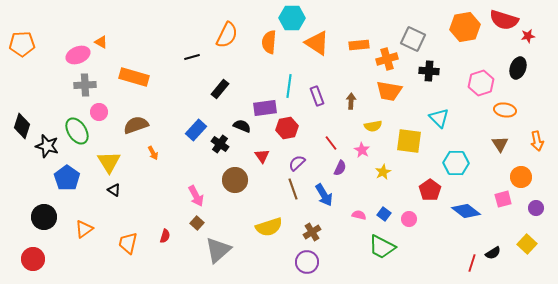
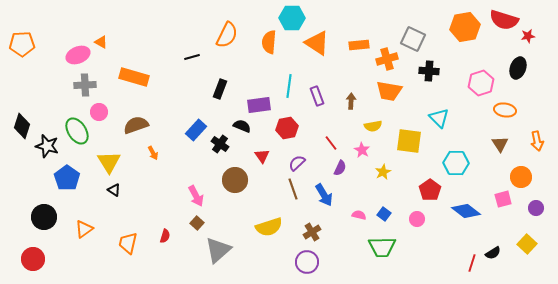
black rectangle at (220, 89): rotated 18 degrees counterclockwise
purple rectangle at (265, 108): moved 6 px left, 3 px up
pink circle at (409, 219): moved 8 px right
green trapezoid at (382, 247): rotated 28 degrees counterclockwise
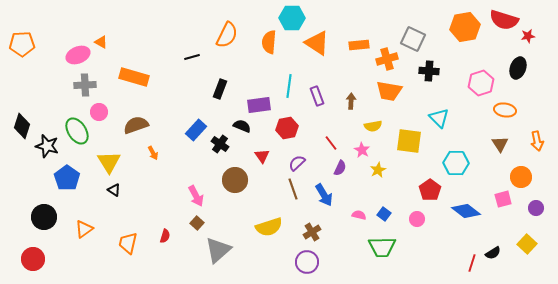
yellow star at (383, 172): moved 5 px left, 2 px up
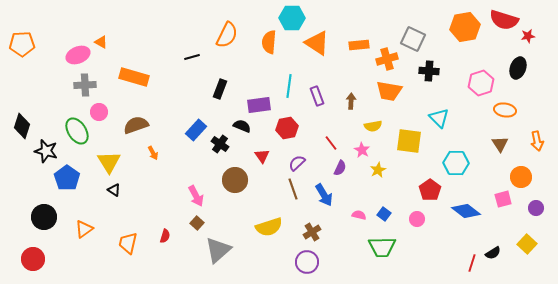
black star at (47, 146): moved 1 px left, 5 px down
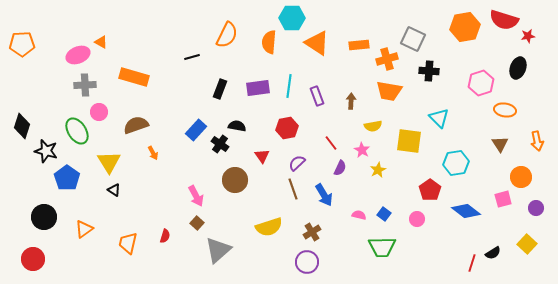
purple rectangle at (259, 105): moved 1 px left, 17 px up
black semicircle at (242, 126): moved 5 px left; rotated 12 degrees counterclockwise
cyan hexagon at (456, 163): rotated 10 degrees counterclockwise
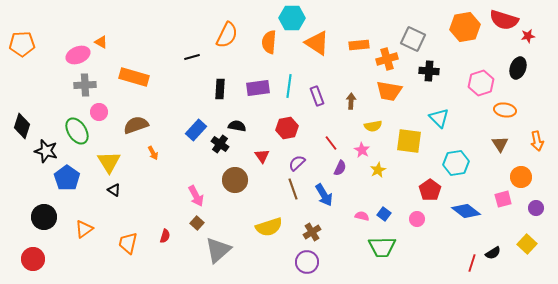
black rectangle at (220, 89): rotated 18 degrees counterclockwise
pink semicircle at (359, 215): moved 3 px right, 1 px down
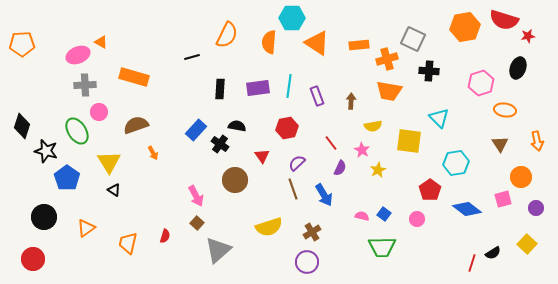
blue diamond at (466, 211): moved 1 px right, 2 px up
orange triangle at (84, 229): moved 2 px right, 1 px up
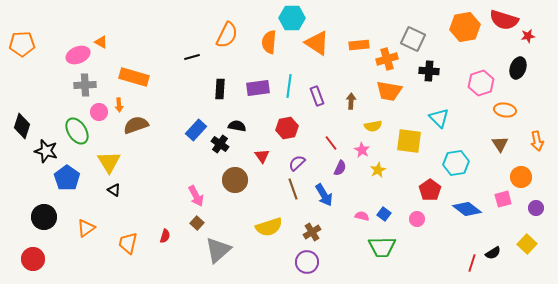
orange arrow at (153, 153): moved 34 px left, 48 px up; rotated 24 degrees clockwise
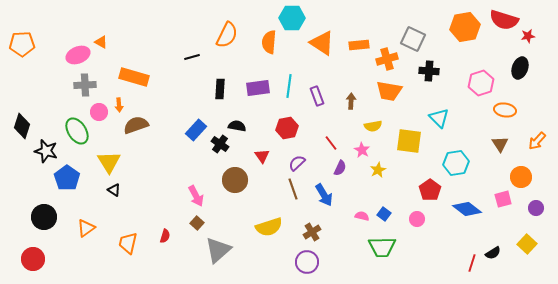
orange triangle at (317, 43): moved 5 px right
black ellipse at (518, 68): moved 2 px right
orange arrow at (537, 141): rotated 54 degrees clockwise
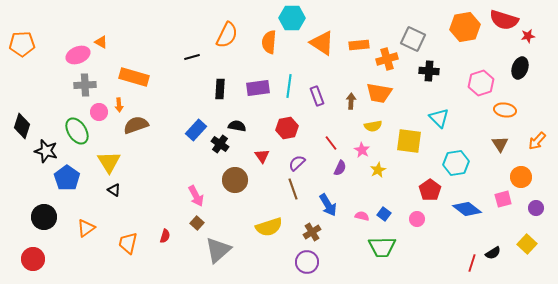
orange trapezoid at (389, 91): moved 10 px left, 2 px down
blue arrow at (324, 195): moved 4 px right, 10 px down
